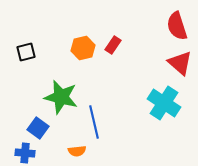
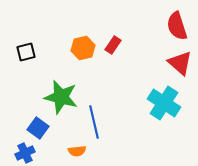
blue cross: rotated 30 degrees counterclockwise
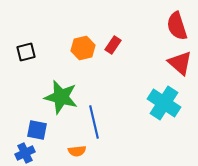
blue square: moved 1 px left, 2 px down; rotated 25 degrees counterclockwise
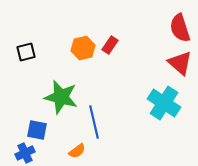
red semicircle: moved 3 px right, 2 px down
red rectangle: moved 3 px left
orange semicircle: rotated 30 degrees counterclockwise
